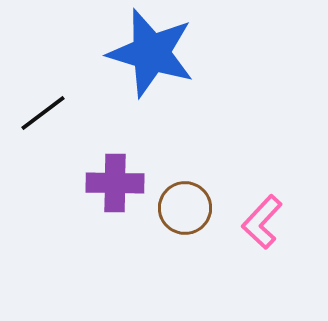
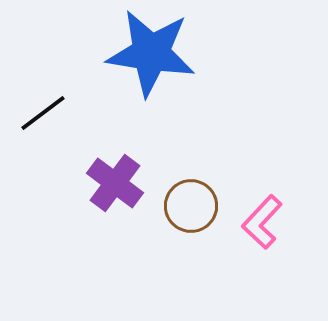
blue star: rotated 8 degrees counterclockwise
purple cross: rotated 36 degrees clockwise
brown circle: moved 6 px right, 2 px up
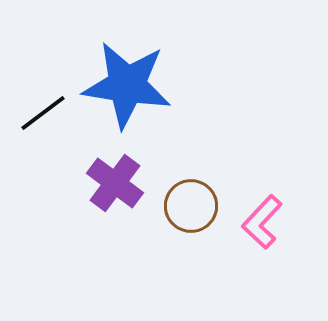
blue star: moved 24 px left, 32 px down
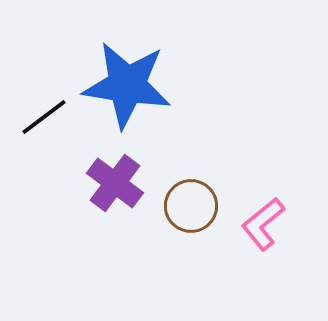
black line: moved 1 px right, 4 px down
pink L-shape: moved 1 px right, 2 px down; rotated 8 degrees clockwise
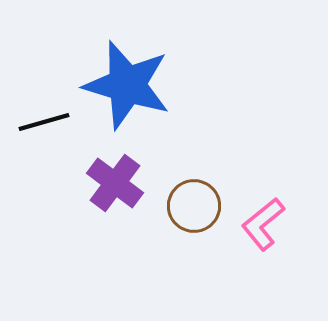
blue star: rotated 8 degrees clockwise
black line: moved 5 px down; rotated 21 degrees clockwise
brown circle: moved 3 px right
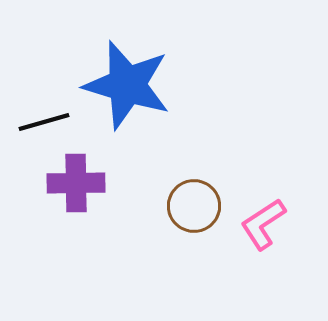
purple cross: moved 39 px left; rotated 38 degrees counterclockwise
pink L-shape: rotated 6 degrees clockwise
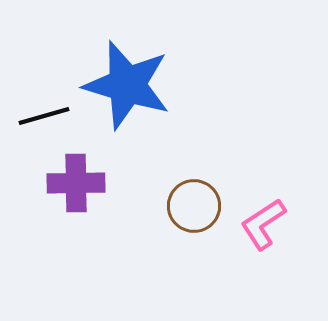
black line: moved 6 px up
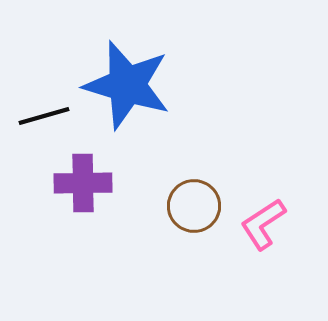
purple cross: moved 7 px right
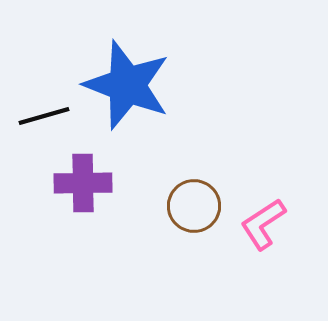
blue star: rotated 4 degrees clockwise
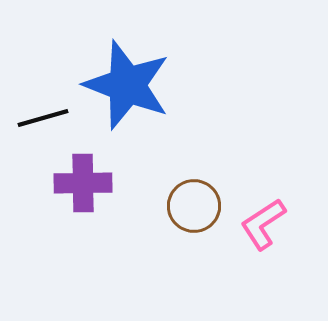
black line: moved 1 px left, 2 px down
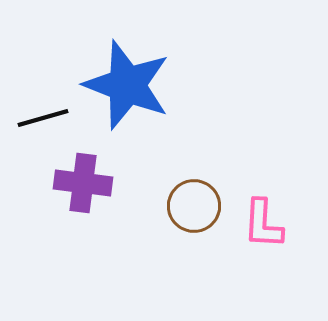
purple cross: rotated 8 degrees clockwise
pink L-shape: rotated 54 degrees counterclockwise
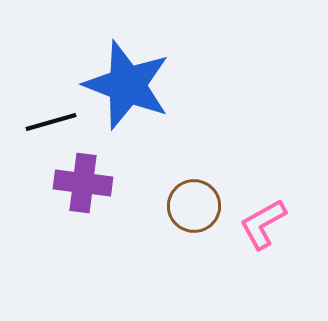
black line: moved 8 px right, 4 px down
pink L-shape: rotated 58 degrees clockwise
